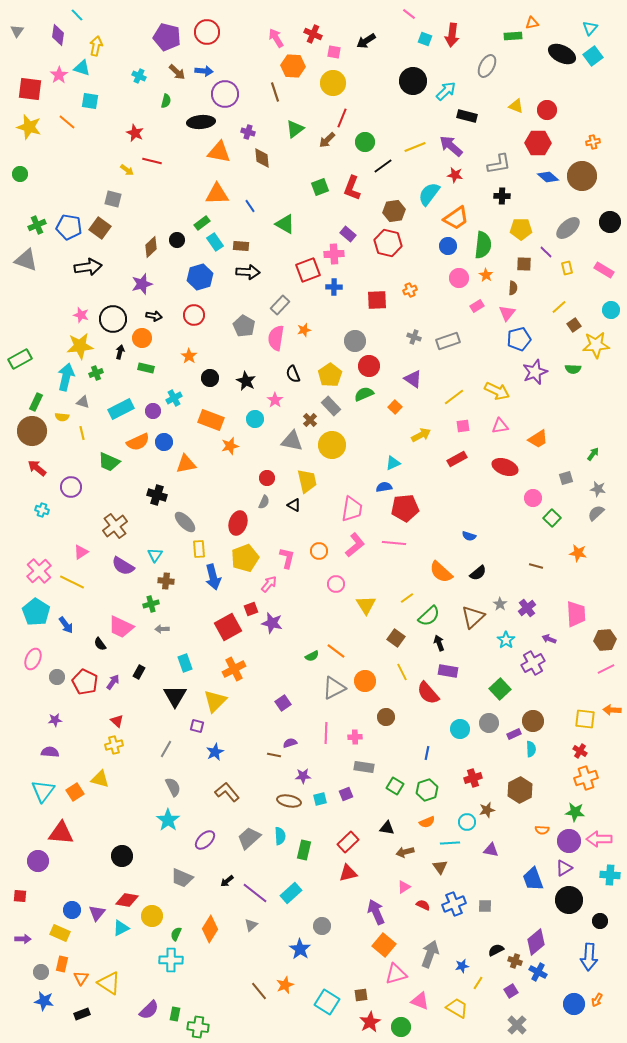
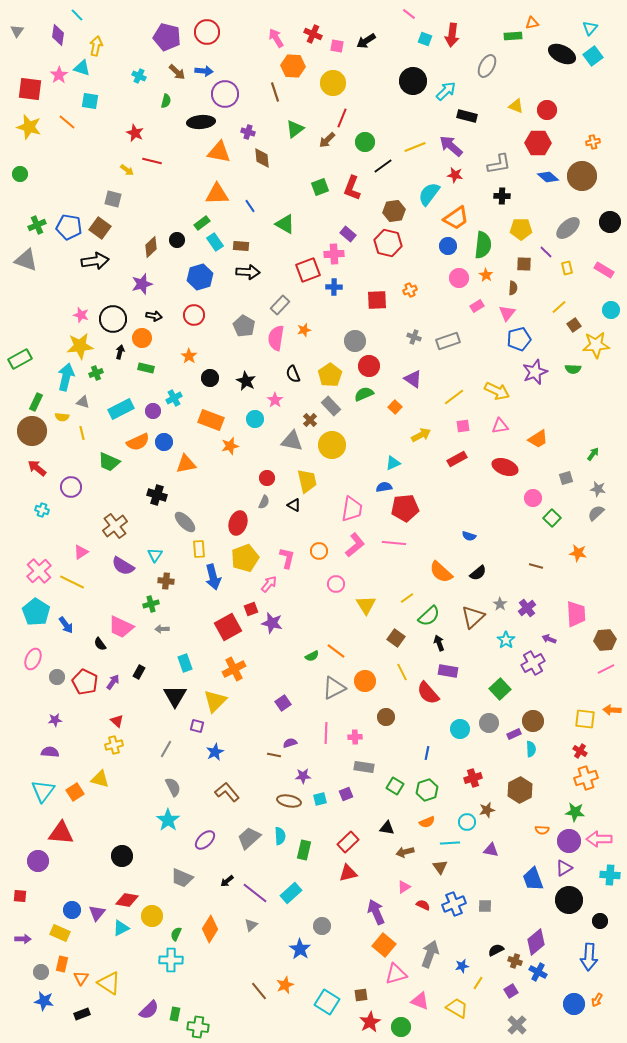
pink square at (334, 52): moved 3 px right, 6 px up
black arrow at (88, 267): moved 7 px right, 6 px up
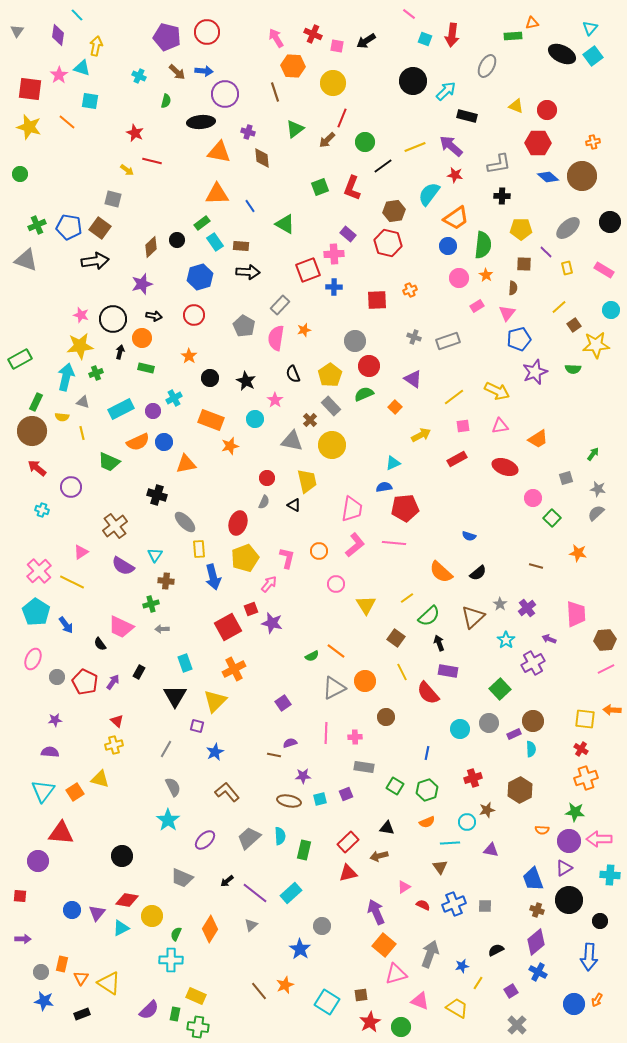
red cross at (580, 751): moved 1 px right, 2 px up
brown arrow at (405, 852): moved 26 px left, 4 px down
yellow rectangle at (60, 933): moved 136 px right, 63 px down
brown cross at (515, 961): moved 22 px right, 51 px up
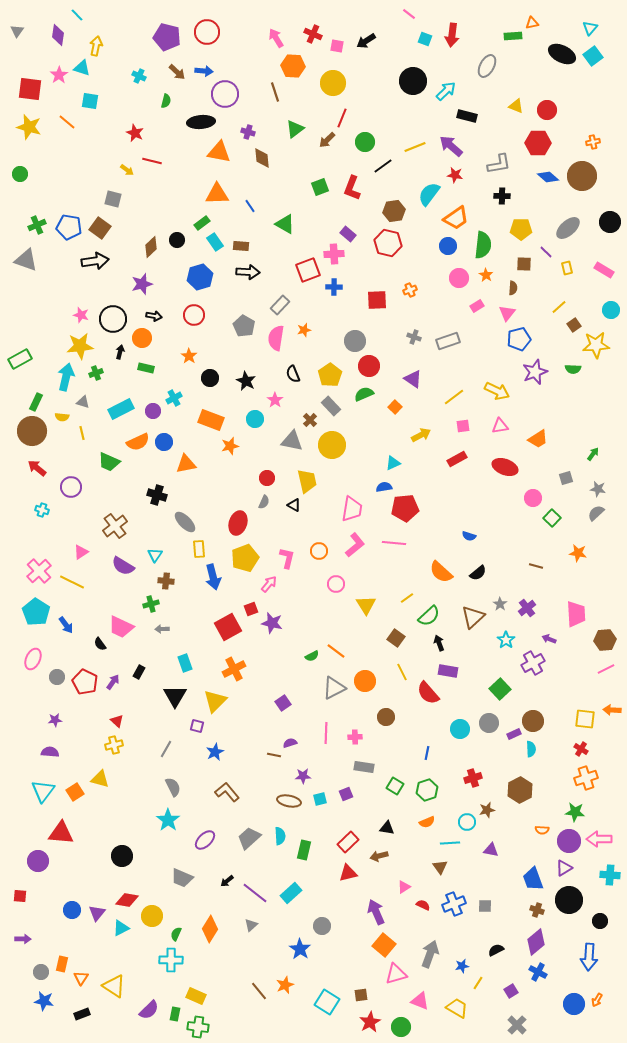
yellow triangle at (109, 983): moved 5 px right, 3 px down
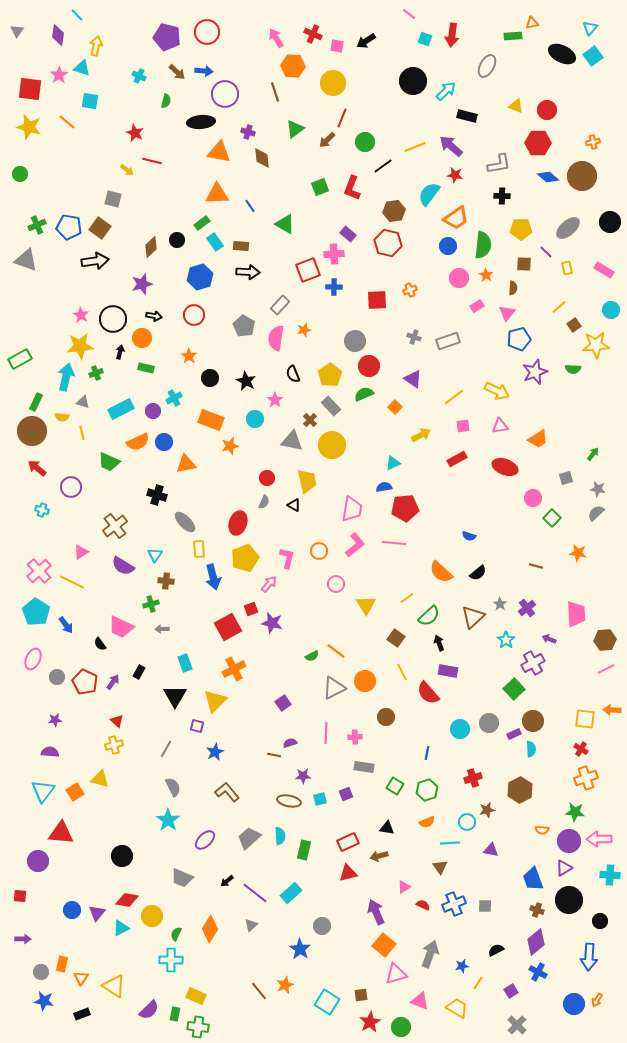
pink star at (81, 315): rotated 14 degrees clockwise
green square at (500, 689): moved 14 px right
red rectangle at (348, 842): rotated 20 degrees clockwise
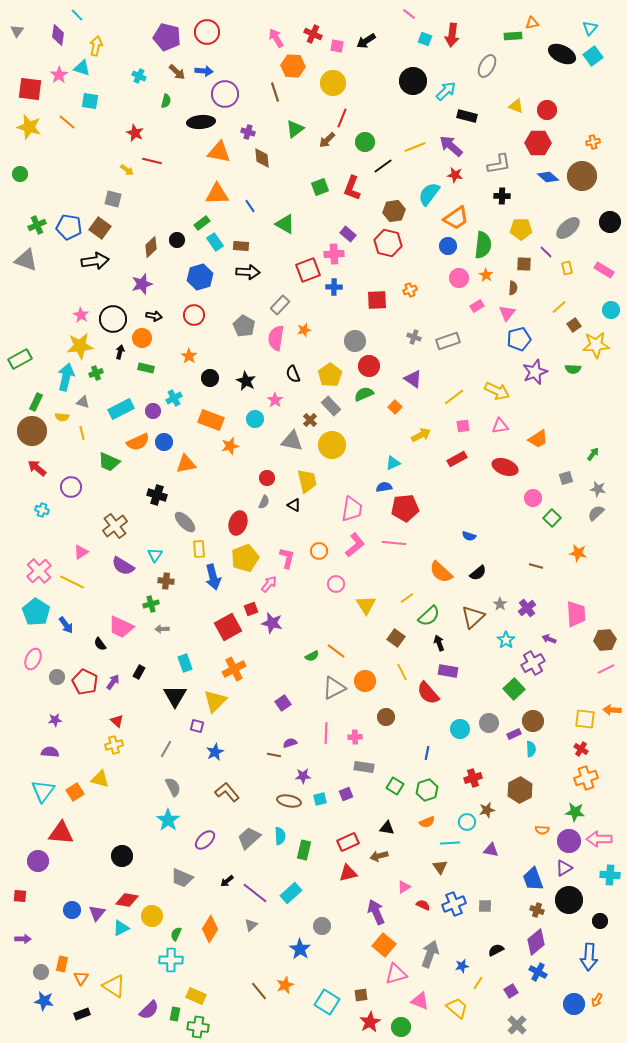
yellow trapezoid at (457, 1008): rotated 10 degrees clockwise
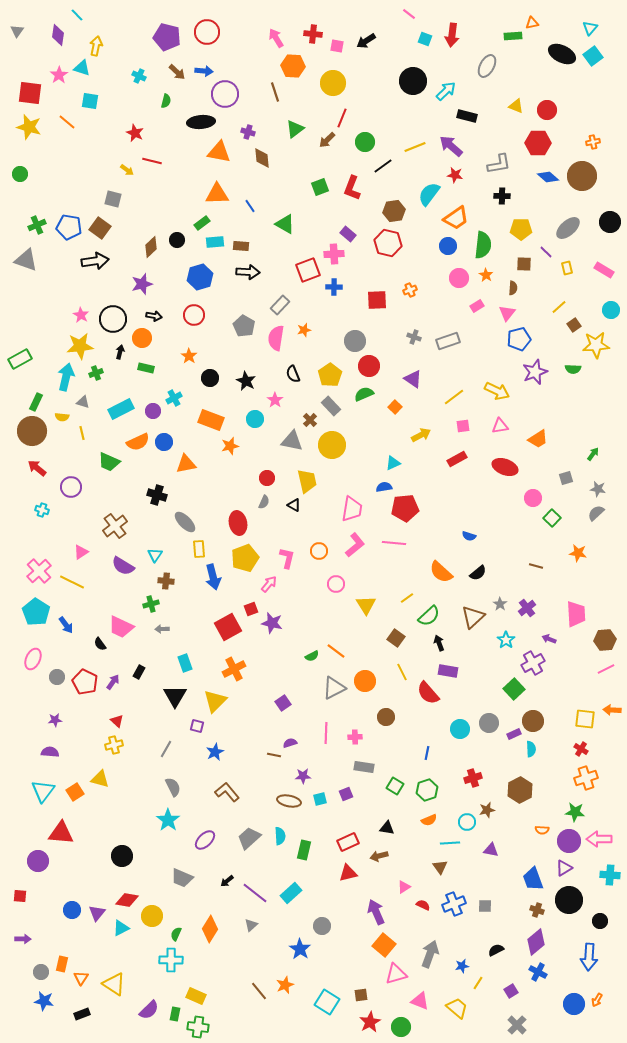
red cross at (313, 34): rotated 18 degrees counterclockwise
red square at (30, 89): moved 4 px down
cyan rectangle at (215, 242): rotated 60 degrees counterclockwise
red ellipse at (238, 523): rotated 30 degrees counterclockwise
orange semicircle at (427, 822): moved 2 px right, 2 px up
yellow triangle at (114, 986): moved 2 px up
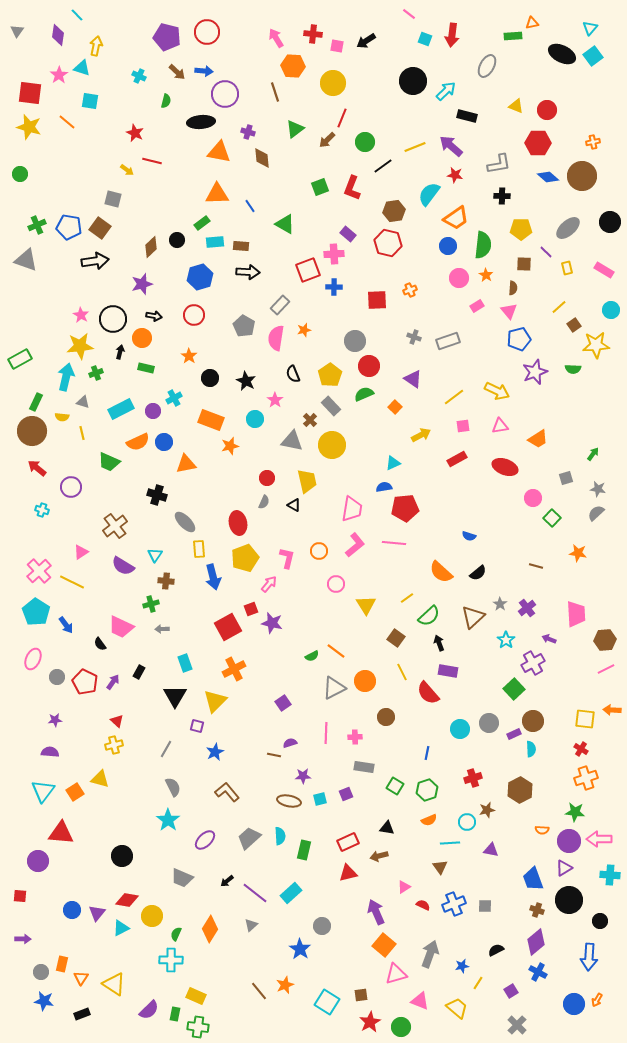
pink triangle at (507, 313): moved 2 px right, 2 px up; rotated 18 degrees counterclockwise
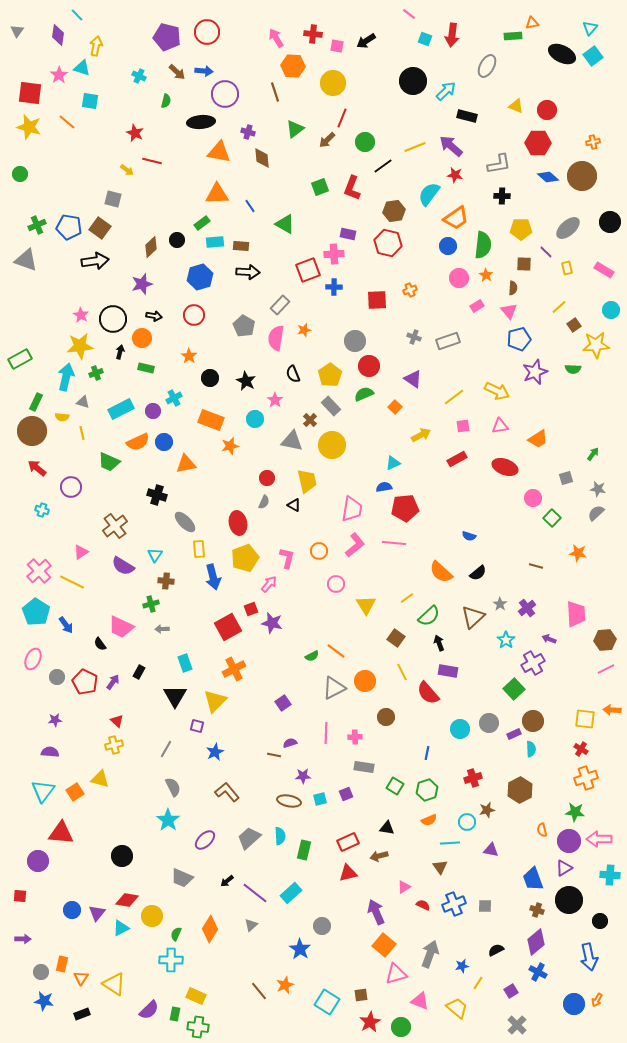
purple rectangle at (348, 234): rotated 28 degrees counterclockwise
orange semicircle at (542, 830): rotated 72 degrees clockwise
blue arrow at (589, 957): rotated 16 degrees counterclockwise
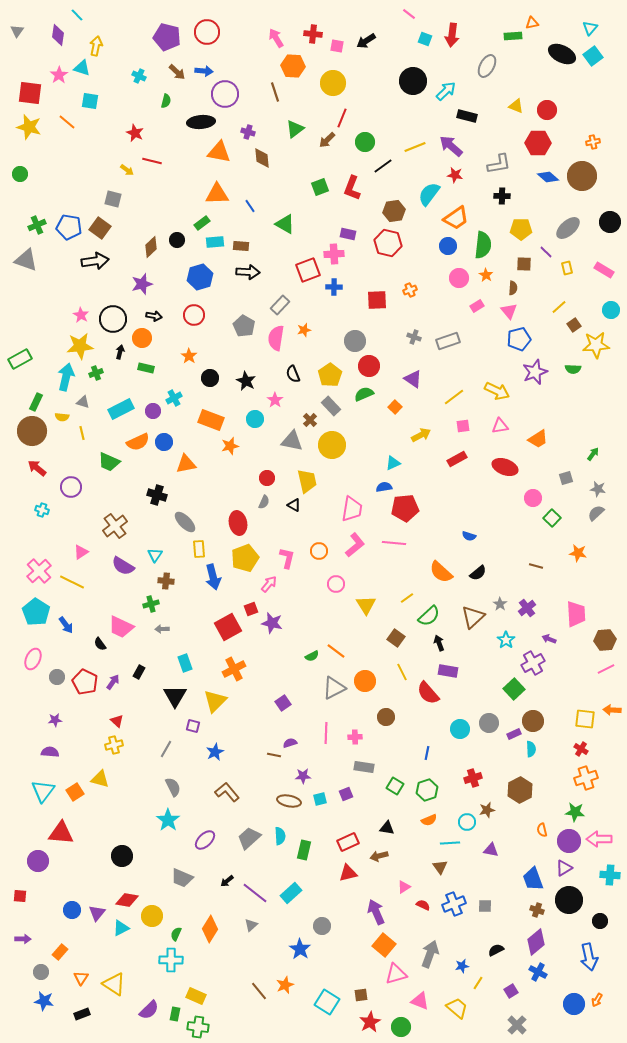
purple square at (197, 726): moved 4 px left
orange rectangle at (62, 964): moved 2 px left, 12 px up; rotated 28 degrees clockwise
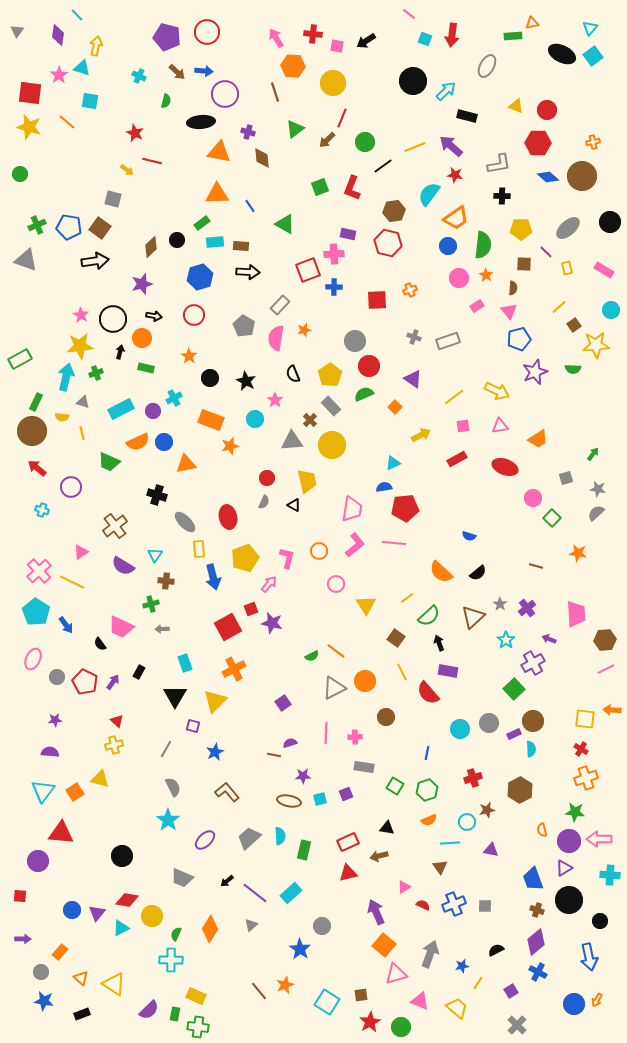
gray triangle at (292, 441): rotated 15 degrees counterclockwise
red ellipse at (238, 523): moved 10 px left, 6 px up
orange triangle at (81, 978): rotated 21 degrees counterclockwise
